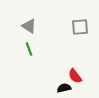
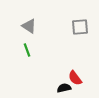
green line: moved 2 px left, 1 px down
red semicircle: moved 2 px down
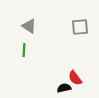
green line: moved 3 px left; rotated 24 degrees clockwise
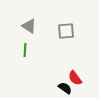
gray square: moved 14 px left, 4 px down
green line: moved 1 px right
black semicircle: moved 1 px right; rotated 48 degrees clockwise
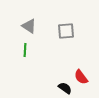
red semicircle: moved 6 px right, 1 px up
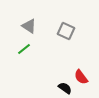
gray square: rotated 30 degrees clockwise
green line: moved 1 px left, 1 px up; rotated 48 degrees clockwise
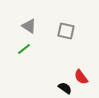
gray square: rotated 12 degrees counterclockwise
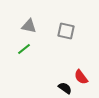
gray triangle: rotated 21 degrees counterclockwise
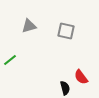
gray triangle: rotated 28 degrees counterclockwise
green line: moved 14 px left, 11 px down
black semicircle: rotated 40 degrees clockwise
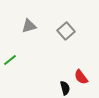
gray square: rotated 36 degrees clockwise
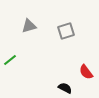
gray square: rotated 24 degrees clockwise
red semicircle: moved 5 px right, 5 px up
black semicircle: rotated 48 degrees counterclockwise
